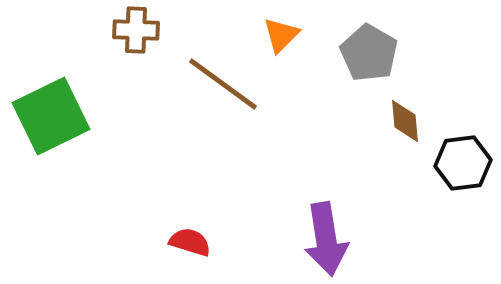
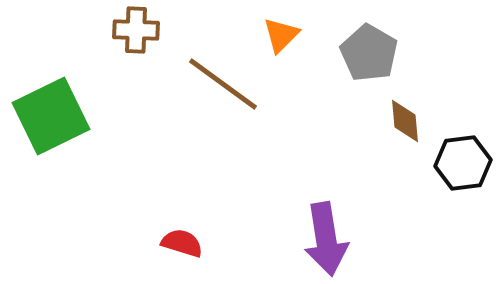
red semicircle: moved 8 px left, 1 px down
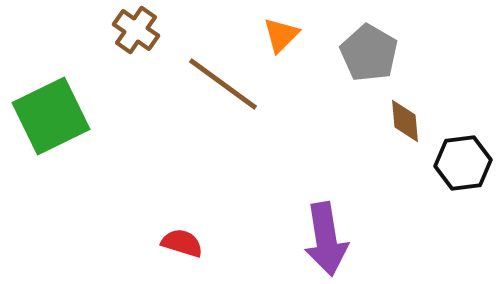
brown cross: rotated 33 degrees clockwise
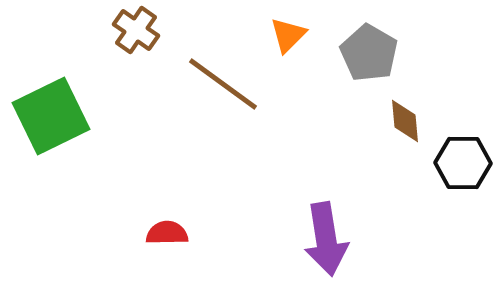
orange triangle: moved 7 px right
black hexagon: rotated 8 degrees clockwise
red semicircle: moved 15 px left, 10 px up; rotated 18 degrees counterclockwise
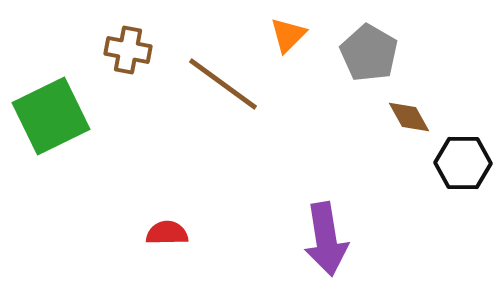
brown cross: moved 8 px left, 20 px down; rotated 24 degrees counterclockwise
brown diamond: moved 4 px right, 4 px up; rotated 24 degrees counterclockwise
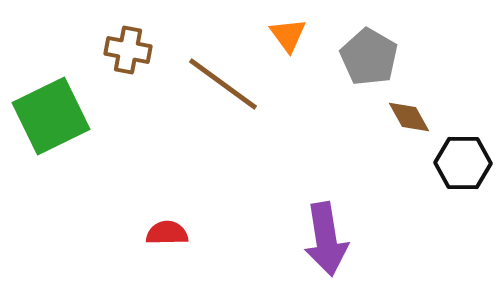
orange triangle: rotated 21 degrees counterclockwise
gray pentagon: moved 4 px down
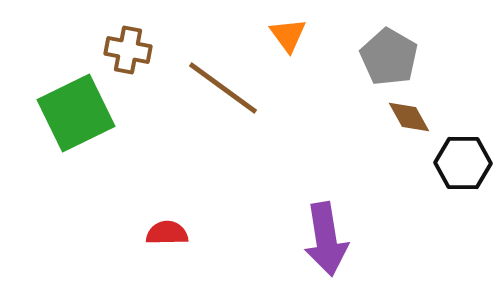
gray pentagon: moved 20 px right
brown line: moved 4 px down
green square: moved 25 px right, 3 px up
